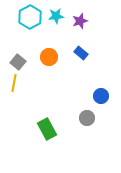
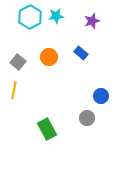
purple star: moved 12 px right
yellow line: moved 7 px down
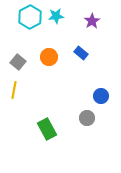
purple star: rotated 14 degrees counterclockwise
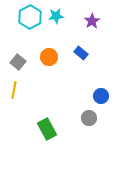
gray circle: moved 2 px right
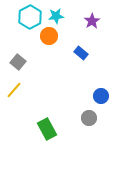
orange circle: moved 21 px up
yellow line: rotated 30 degrees clockwise
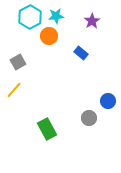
gray square: rotated 21 degrees clockwise
blue circle: moved 7 px right, 5 px down
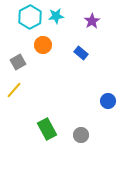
orange circle: moved 6 px left, 9 px down
gray circle: moved 8 px left, 17 px down
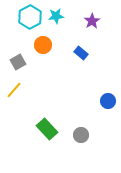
green rectangle: rotated 15 degrees counterclockwise
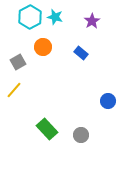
cyan star: moved 1 px left, 1 px down; rotated 21 degrees clockwise
orange circle: moved 2 px down
